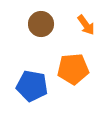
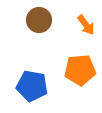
brown circle: moved 2 px left, 4 px up
orange pentagon: moved 7 px right, 1 px down
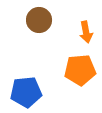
orange arrow: moved 7 px down; rotated 25 degrees clockwise
blue pentagon: moved 6 px left, 6 px down; rotated 16 degrees counterclockwise
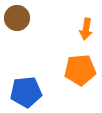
brown circle: moved 22 px left, 2 px up
orange arrow: moved 3 px up; rotated 20 degrees clockwise
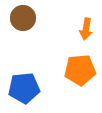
brown circle: moved 6 px right
blue pentagon: moved 2 px left, 4 px up
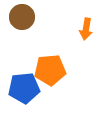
brown circle: moved 1 px left, 1 px up
orange pentagon: moved 30 px left
